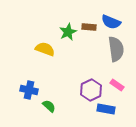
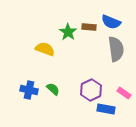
green star: rotated 12 degrees counterclockwise
pink rectangle: moved 7 px right, 8 px down
green semicircle: moved 4 px right, 17 px up
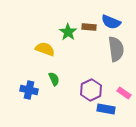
green semicircle: moved 1 px right, 10 px up; rotated 24 degrees clockwise
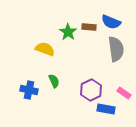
green semicircle: moved 2 px down
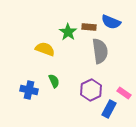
gray semicircle: moved 16 px left, 2 px down
blue rectangle: moved 3 px right; rotated 72 degrees counterclockwise
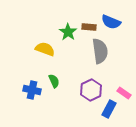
blue cross: moved 3 px right
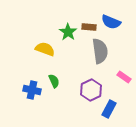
pink rectangle: moved 16 px up
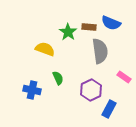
blue semicircle: moved 1 px down
green semicircle: moved 4 px right, 3 px up
